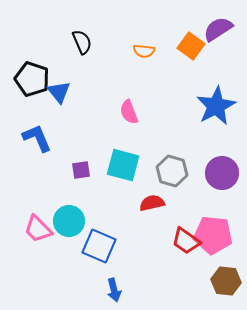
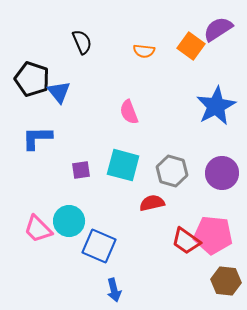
blue L-shape: rotated 68 degrees counterclockwise
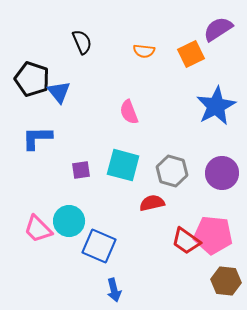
orange square: moved 8 px down; rotated 28 degrees clockwise
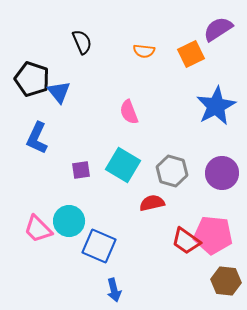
blue L-shape: rotated 64 degrees counterclockwise
cyan square: rotated 16 degrees clockwise
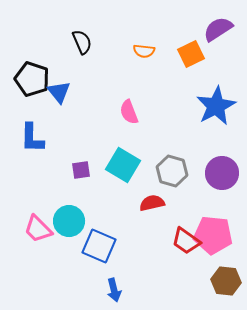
blue L-shape: moved 5 px left; rotated 24 degrees counterclockwise
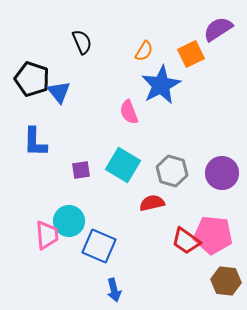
orange semicircle: rotated 65 degrees counterclockwise
blue star: moved 55 px left, 21 px up
blue L-shape: moved 3 px right, 4 px down
pink trapezoid: moved 9 px right, 6 px down; rotated 140 degrees counterclockwise
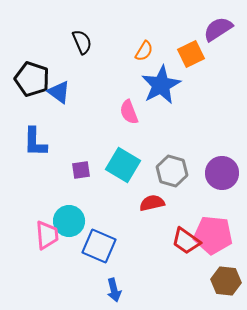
blue triangle: rotated 15 degrees counterclockwise
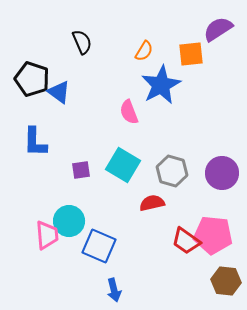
orange square: rotated 20 degrees clockwise
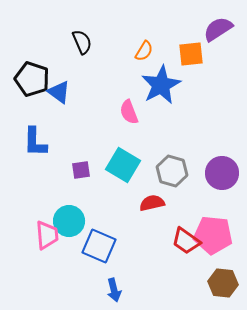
brown hexagon: moved 3 px left, 2 px down
